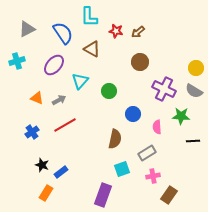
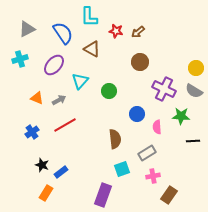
cyan cross: moved 3 px right, 2 px up
blue circle: moved 4 px right
brown semicircle: rotated 18 degrees counterclockwise
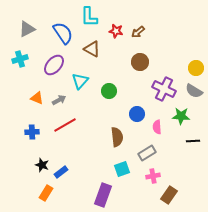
blue cross: rotated 32 degrees clockwise
brown semicircle: moved 2 px right, 2 px up
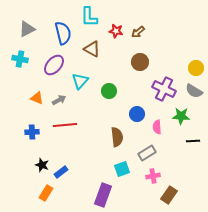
blue semicircle: rotated 20 degrees clockwise
cyan cross: rotated 28 degrees clockwise
red line: rotated 25 degrees clockwise
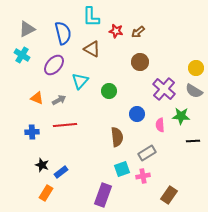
cyan L-shape: moved 2 px right
cyan cross: moved 2 px right, 4 px up; rotated 21 degrees clockwise
purple cross: rotated 15 degrees clockwise
pink semicircle: moved 3 px right, 2 px up
pink cross: moved 10 px left
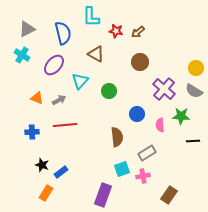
brown triangle: moved 4 px right, 5 px down
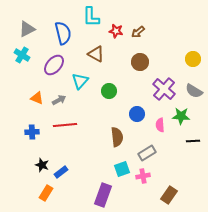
yellow circle: moved 3 px left, 9 px up
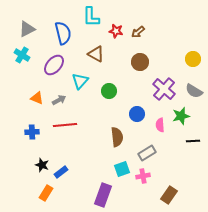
green star: rotated 18 degrees counterclockwise
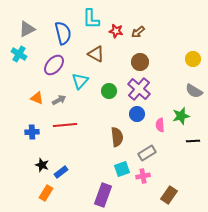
cyan L-shape: moved 2 px down
cyan cross: moved 3 px left, 1 px up
purple cross: moved 25 px left
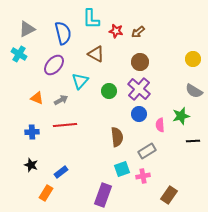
gray arrow: moved 2 px right
blue circle: moved 2 px right
gray rectangle: moved 2 px up
black star: moved 11 px left
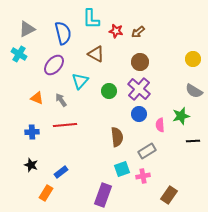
gray arrow: rotated 96 degrees counterclockwise
